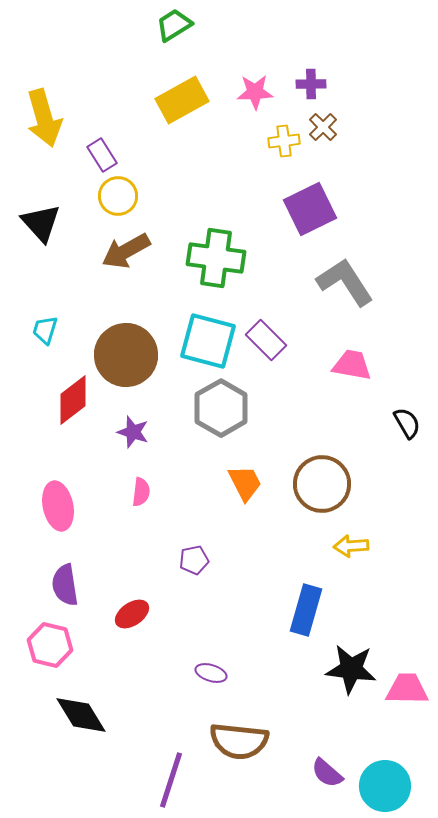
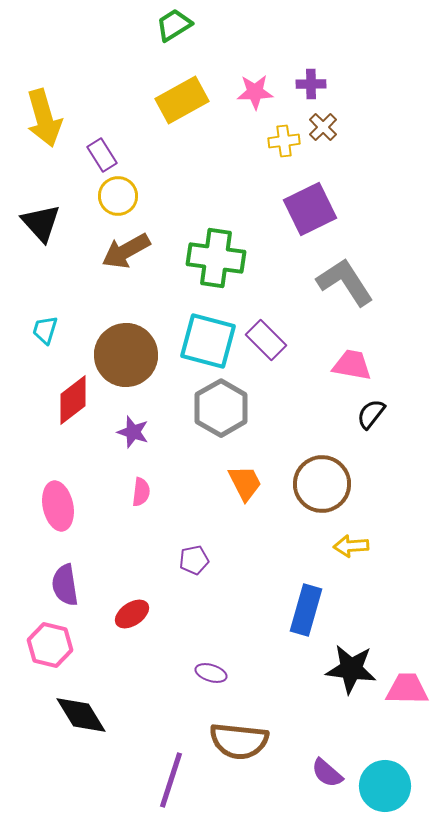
black semicircle at (407, 423): moved 36 px left, 9 px up; rotated 112 degrees counterclockwise
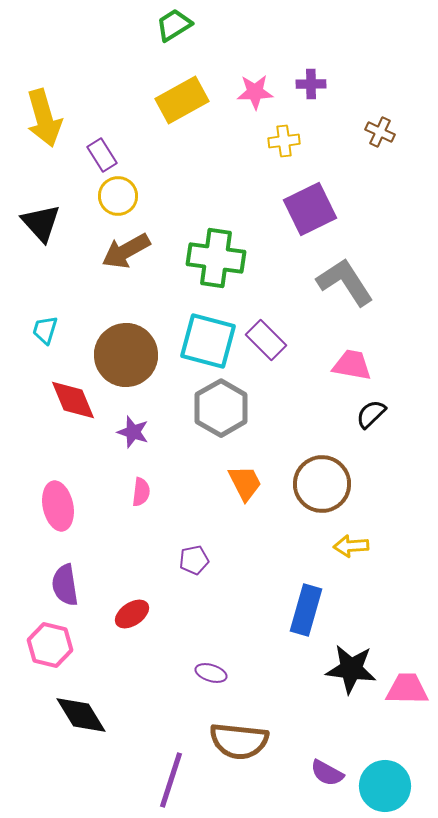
brown cross at (323, 127): moved 57 px right, 5 px down; rotated 20 degrees counterclockwise
red diamond at (73, 400): rotated 75 degrees counterclockwise
black semicircle at (371, 414): rotated 8 degrees clockwise
purple semicircle at (327, 773): rotated 12 degrees counterclockwise
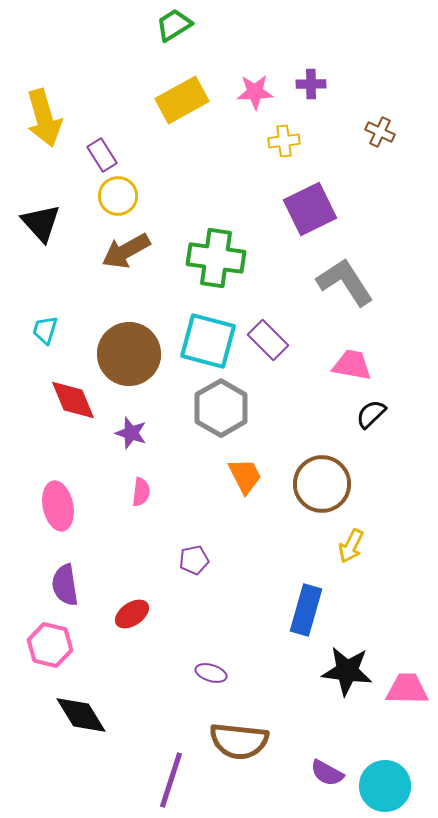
purple rectangle at (266, 340): moved 2 px right
brown circle at (126, 355): moved 3 px right, 1 px up
purple star at (133, 432): moved 2 px left, 1 px down
orange trapezoid at (245, 483): moved 7 px up
yellow arrow at (351, 546): rotated 60 degrees counterclockwise
black star at (351, 669): moved 4 px left, 2 px down
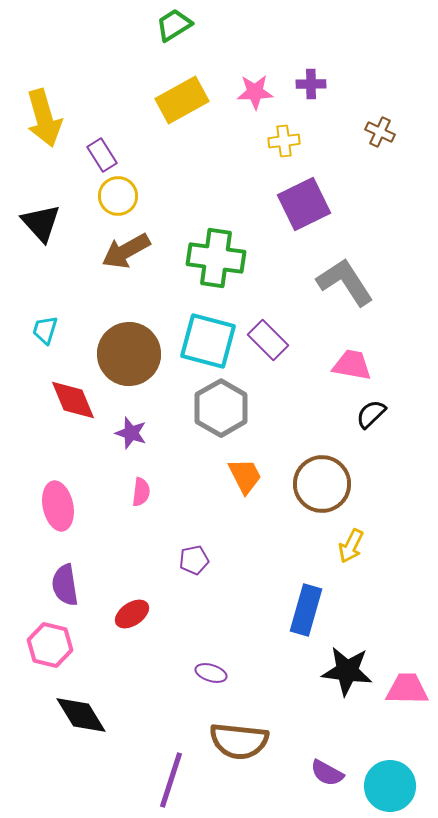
purple square at (310, 209): moved 6 px left, 5 px up
cyan circle at (385, 786): moved 5 px right
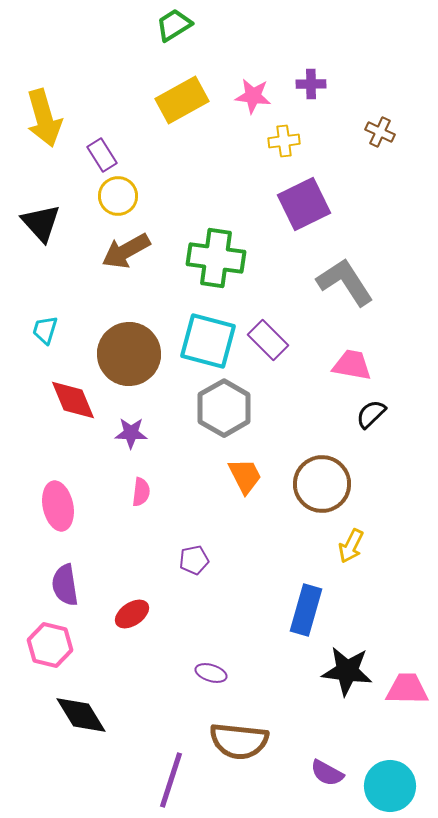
pink star at (255, 92): moved 2 px left, 4 px down; rotated 9 degrees clockwise
gray hexagon at (221, 408): moved 3 px right
purple star at (131, 433): rotated 16 degrees counterclockwise
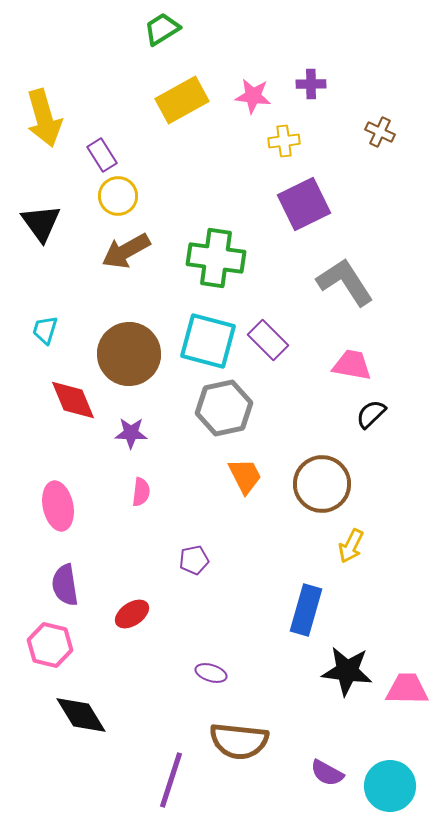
green trapezoid at (174, 25): moved 12 px left, 4 px down
black triangle at (41, 223): rotated 6 degrees clockwise
gray hexagon at (224, 408): rotated 18 degrees clockwise
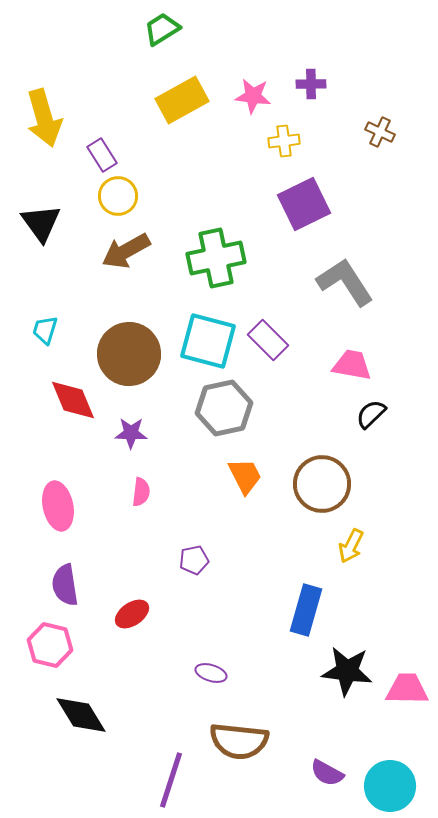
green cross at (216, 258): rotated 20 degrees counterclockwise
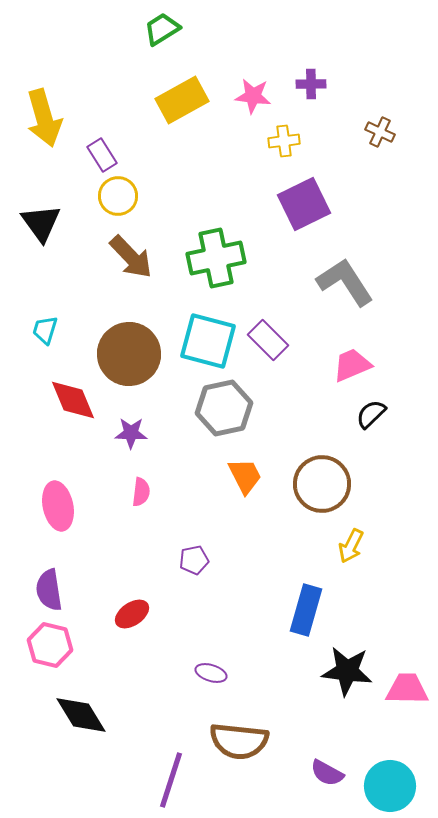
brown arrow at (126, 251): moved 5 px right, 6 px down; rotated 105 degrees counterclockwise
pink trapezoid at (352, 365): rotated 33 degrees counterclockwise
purple semicircle at (65, 585): moved 16 px left, 5 px down
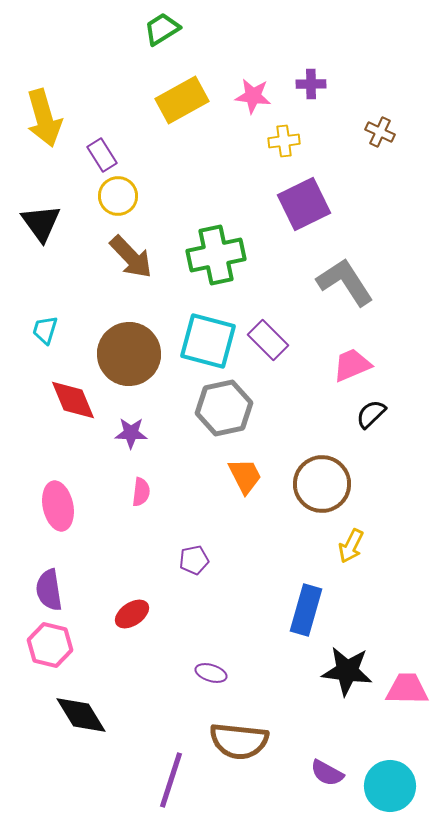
green cross at (216, 258): moved 3 px up
